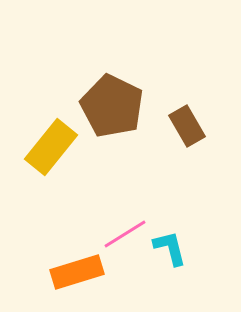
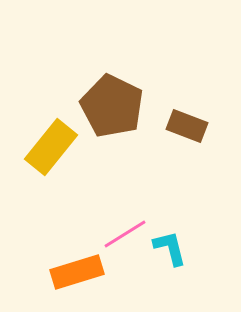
brown rectangle: rotated 39 degrees counterclockwise
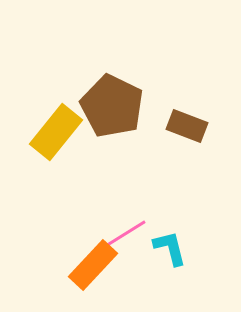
yellow rectangle: moved 5 px right, 15 px up
orange rectangle: moved 16 px right, 7 px up; rotated 30 degrees counterclockwise
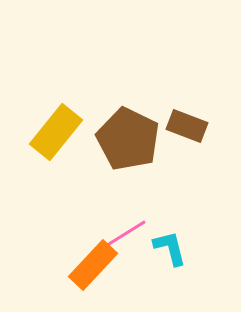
brown pentagon: moved 16 px right, 33 px down
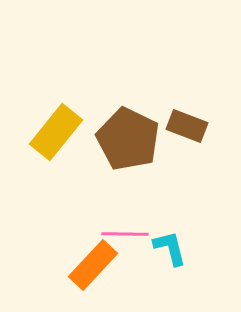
pink line: rotated 33 degrees clockwise
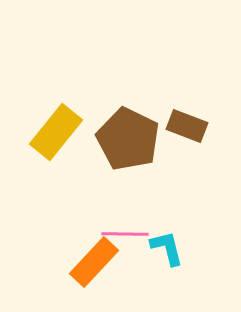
cyan L-shape: moved 3 px left
orange rectangle: moved 1 px right, 3 px up
